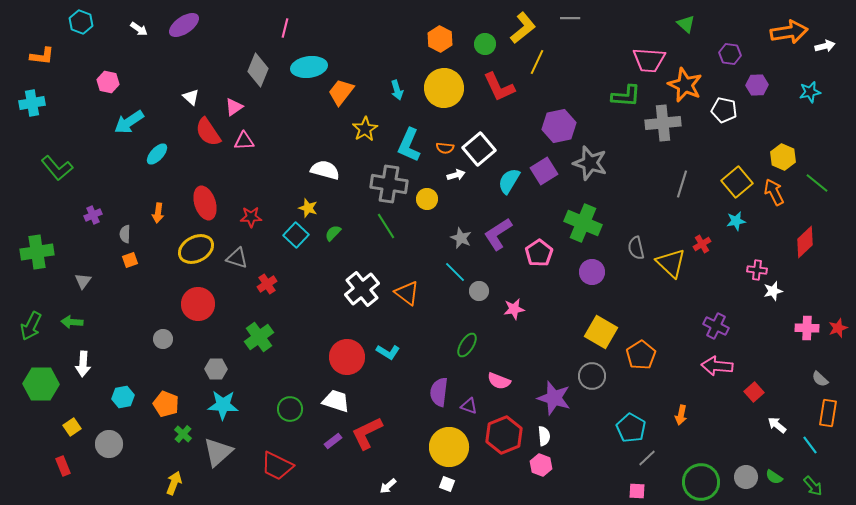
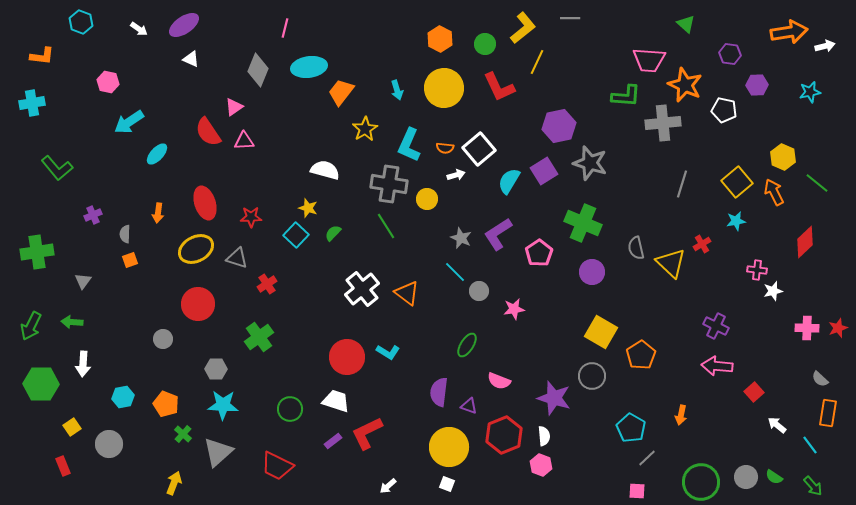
white triangle at (191, 97): moved 38 px up; rotated 18 degrees counterclockwise
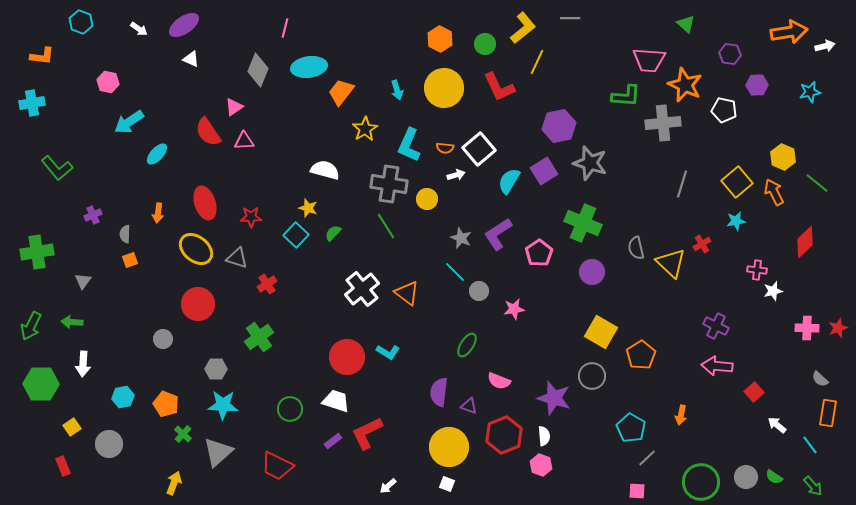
yellow ellipse at (196, 249): rotated 68 degrees clockwise
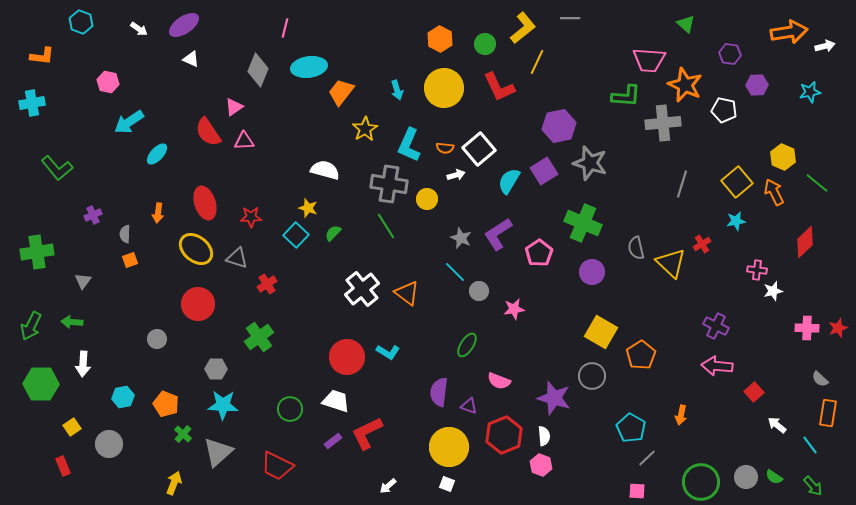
gray circle at (163, 339): moved 6 px left
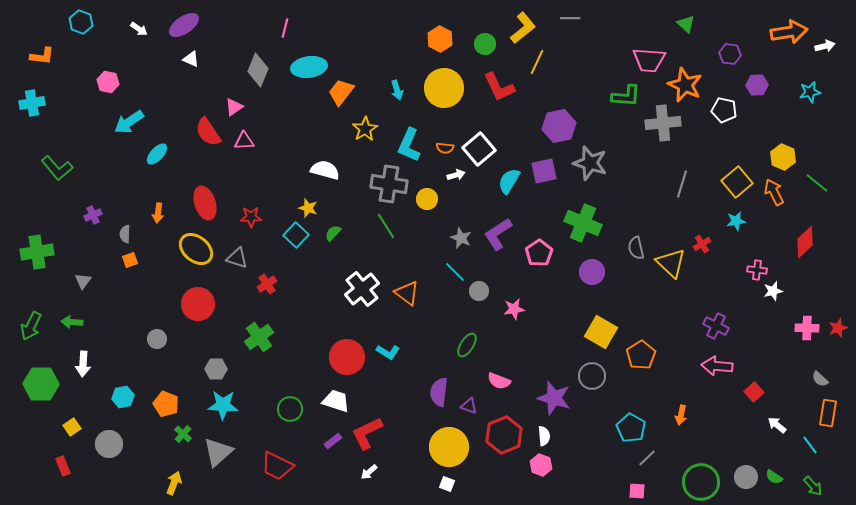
purple square at (544, 171): rotated 20 degrees clockwise
white arrow at (388, 486): moved 19 px left, 14 px up
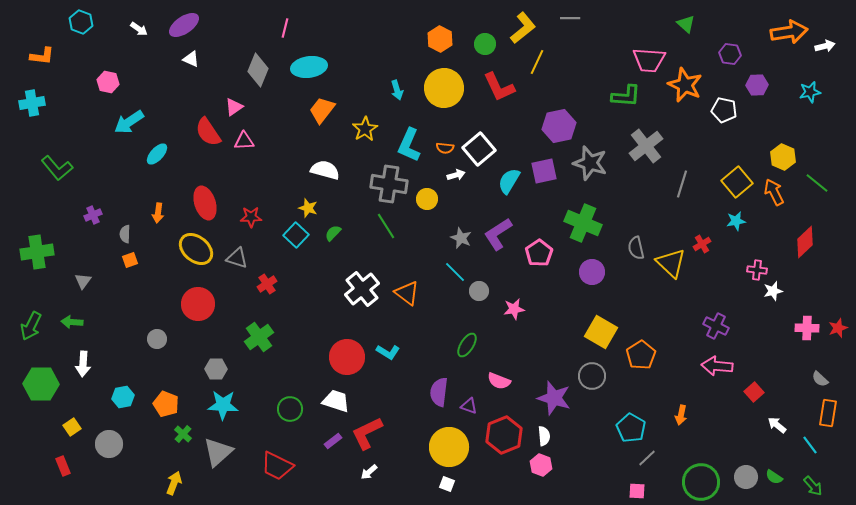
orange trapezoid at (341, 92): moved 19 px left, 18 px down
gray cross at (663, 123): moved 17 px left, 23 px down; rotated 32 degrees counterclockwise
